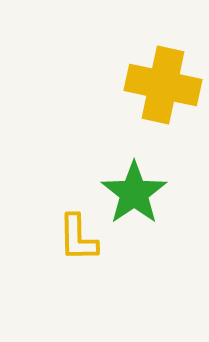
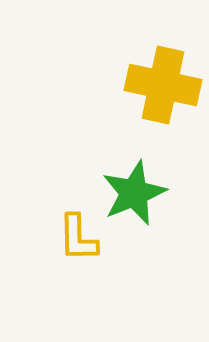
green star: rotated 12 degrees clockwise
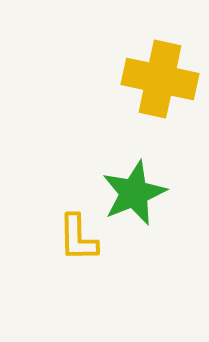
yellow cross: moved 3 px left, 6 px up
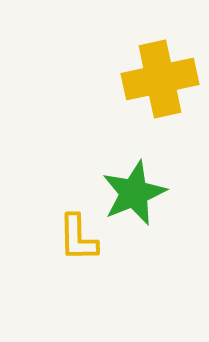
yellow cross: rotated 24 degrees counterclockwise
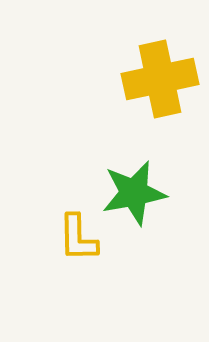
green star: rotated 12 degrees clockwise
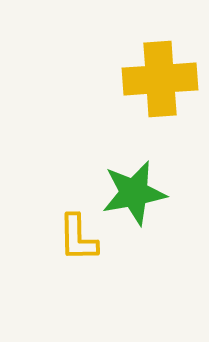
yellow cross: rotated 8 degrees clockwise
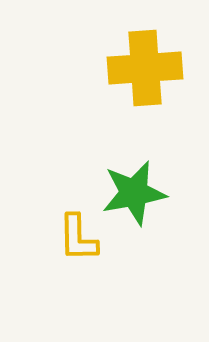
yellow cross: moved 15 px left, 11 px up
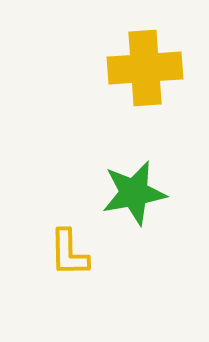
yellow L-shape: moved 9 px left, 15 px down
